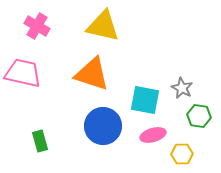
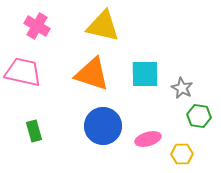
pink trapezoid: moved 1 px up
cyan square: moved 26 px up; rotated 12 degrees counterclockwise
pink ellipse: moved 5 px left, 4 px down
green rectangle: moved 6 px left, 10 px up
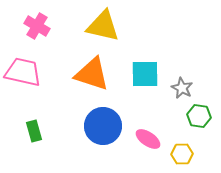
pink ellipse: rotated 50 degrees clockwise
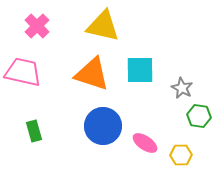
pink cross: rotated 15 degrees clockwise
cyan square: moved 5 px left, 4 px up
pink ellipse: moved 3 px left, 4 px down
yellow hexagon: moved 1 px left, 1 px down
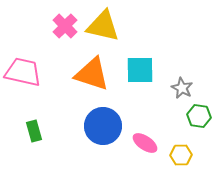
pink cross: moved 28 px right
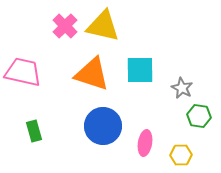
pink ellipse: rotated 65 degrees clockwise
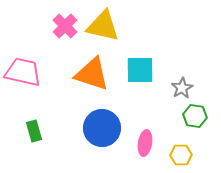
gray star: rotated 15 degrees clockwise
green hexagon: moved 4 px left
blue circle: moved 1 px left, 2 px down
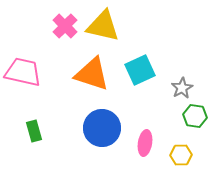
cyan square: rotated 24 degrees counterclockwise
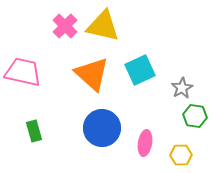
orange triangle: rotated 24 degrees clockwise
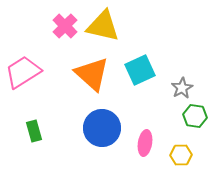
pink trapezoid: rotated 45 degrees counterclockwise
